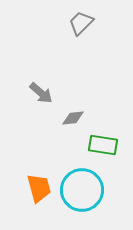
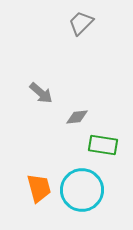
gray diamond: moved 4 px right, 1 px up
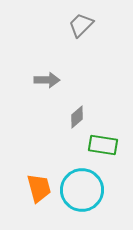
gray trapezoid: moved 2 px down
gray arrow: moved 6 px right, 13 px up; rotated 40 degrees counterclockwise
gray diamond: rotated 35 degrees counterclockwise
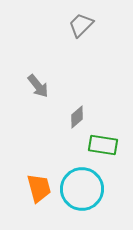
gray arrow: moved 9 px left, 6 px down; rotated 50 degrees clockwise
cyan circle: moved 1 px up
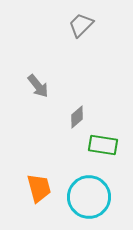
cyan circle: moved 7 px right, 8 px down
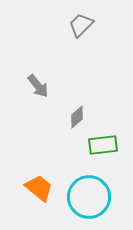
green rectangle: rotated 16 degrees counterclockwise
orange trapezoid: rotated 36 degrees counterclockwise
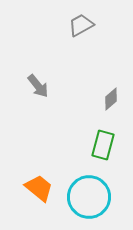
gray trapezoid: rotated 16 degrees clockwise
gray diamond: moved 34 px right, 18 px up
green rectangle: rotated 68 degrees counterclockwise
